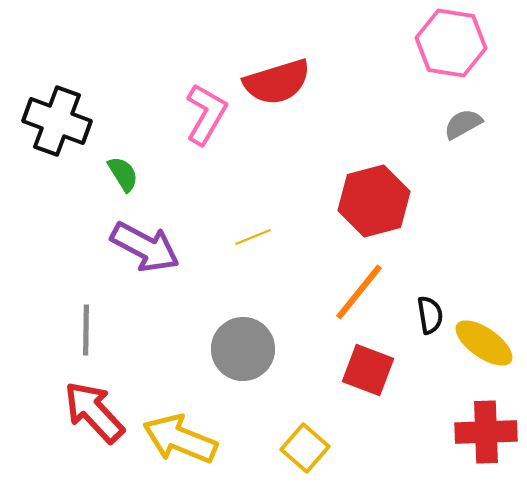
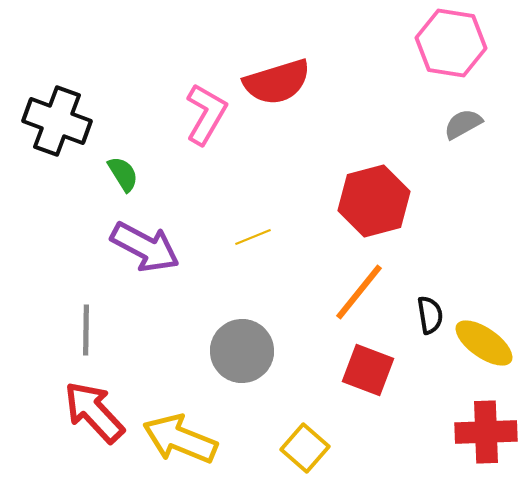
gray circle: moved 1 px left, 2 px down
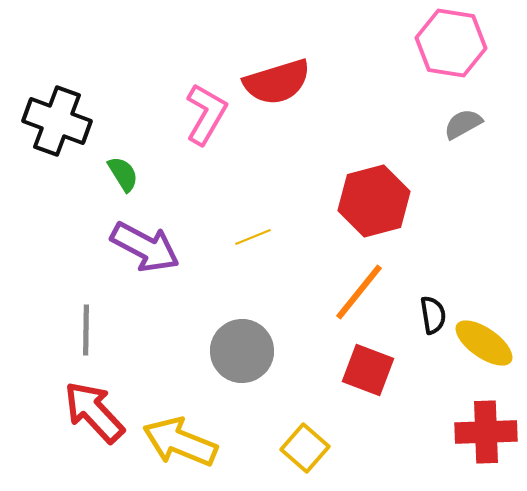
black semicircle: moved 3 px right
yellow arrow: moved 3 px down
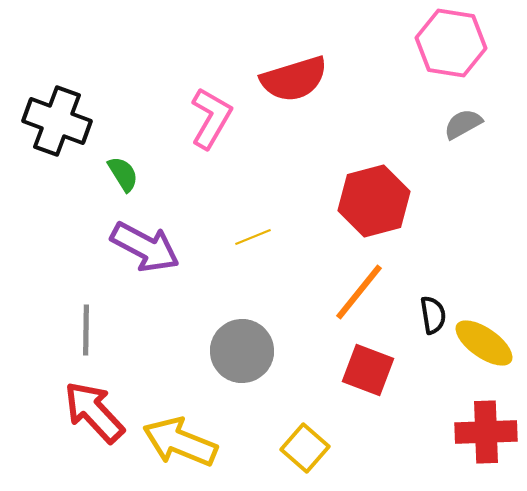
red semicircle: moved 17 px right, 3 px up
pink L-shape: moved 5 px right, 4 px down
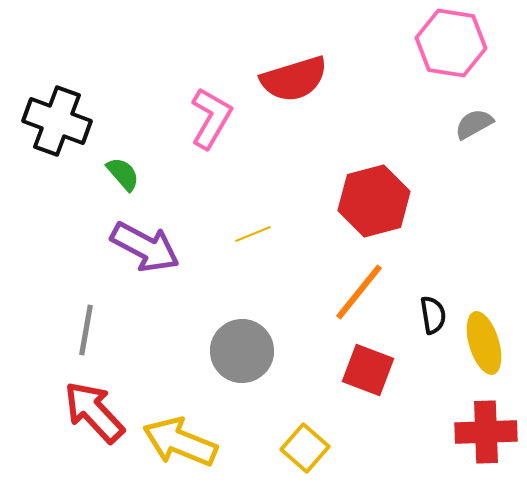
gray semicircle: moved 11 px right
green semicircle: rotated 9 degrees counterclockwise
yellow line: moved 3 px up
gray line: rotated 9 degrees clockwise
yellow ellipse: rotated 38 degrees clockwise
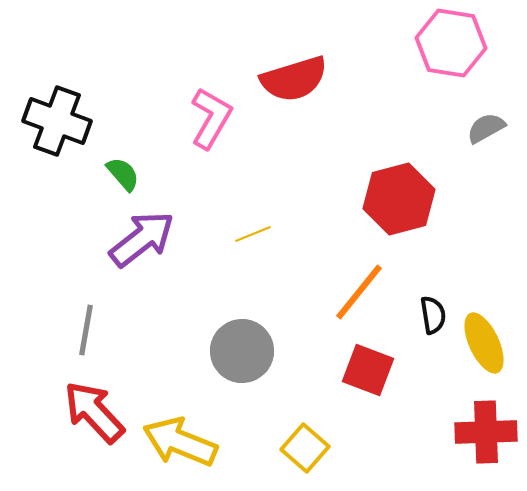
gray semicircle: moved 12 px right, 4 px down
red hexagon: moved 25 px right, 2 px up
purple arrow: moved 3 px left, 8 px up; rotated 66 degrees counterclockwise
yellow ellipse: rotated 8 degrees counterclockwise
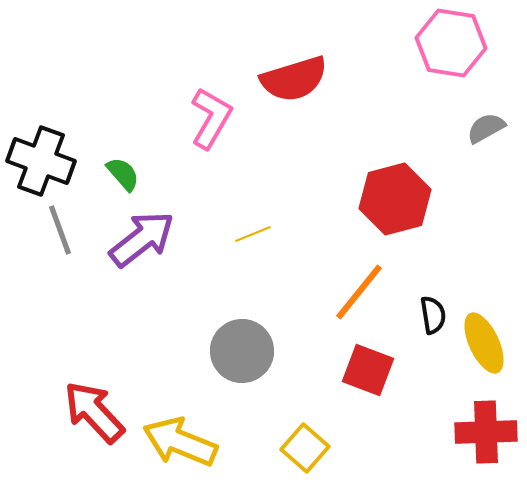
black cross: moved 16 px left, 40 px down
red hexagon: moved 4 px left
gray line: moved 26 px left, 100 px up; rotated 30 degrees counterclockwise
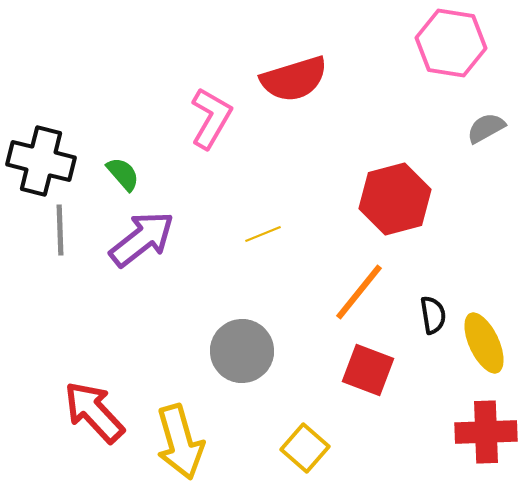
black cross: rotated 6 degrees counterclockwise
gray line: rotated 18 degrees clockwise
yellow line: moved 10 px right
yellow arrow: rotated 128 degrees counterclockwise
